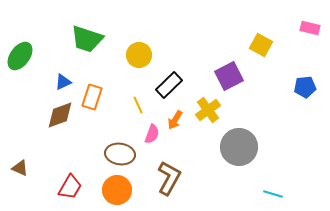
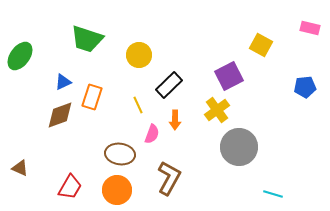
yellow cross: moved 9 px right
orange arrow: rotated 30 degrees counterclockwise
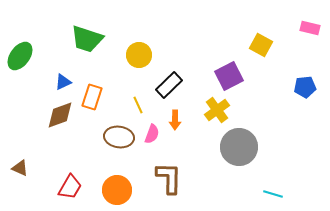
brown ellipse: moved 1 px left, 17 px up
brown L-shape: rotated 28 degrees counterclockwise
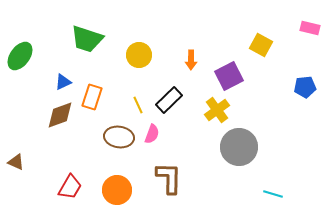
black rectangle: moved 15 px down
orange arrow: moved 16 px right, 60 px up
brown triangle: moved 4 px left, 6 px up
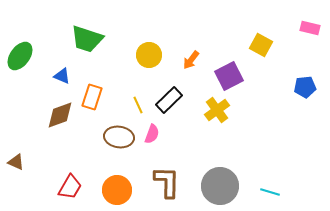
yellow circle: moved 10 px right
orange arrow: rotated 36 degrees clockwise
blue triangle: moved 1 px left, 6 px up; rotated 48 degrees clockwise
gray circle: moved 19 px left, 39 px down
brown L-shape: moved 2 px left, 4 px down
cyan line: moved 3 px left, 2 px up
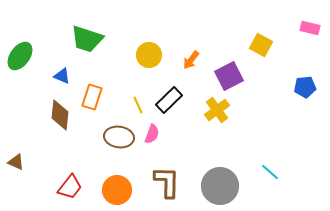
brown diamond: rotated 64 degrees counterclockwise
red trapezoid: rotated 8 degrees clockwise
cyan line: moved 20 px up; rotated 24 degrees clockwise
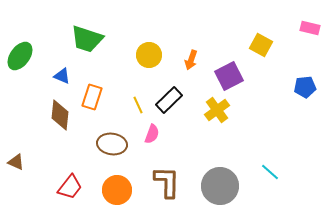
orange arrow: rotated 18 degrees counterclockwise
brown ellipse: moved 7 px left, 7 px down
